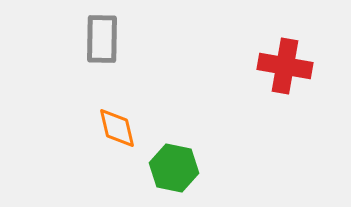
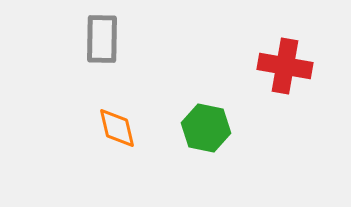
green hexagon: moved 32 px right, 40 px up
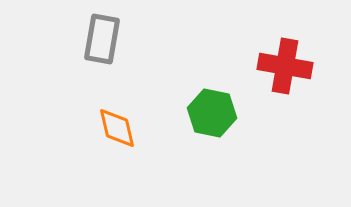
gray rectangle: rotated 9 degrees clockwise
green hexagon: moved 6 px right, 15 px up
